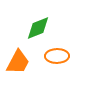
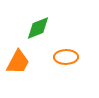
orange ellipse: moved 9 px right, 1 px down
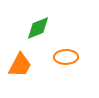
orange trapezoid: moved 2 px right, 3 px down
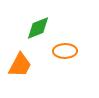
orange ellipse: moved 1 px left, 6 px up
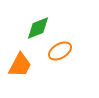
orange ellipse: moved 5 px left; rotated 30 degrees counterclockwise
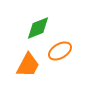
orange trapezoid: moved 8 px right
